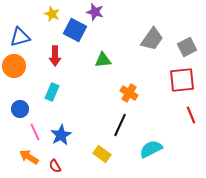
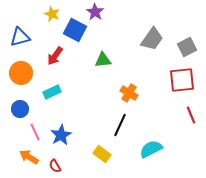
purple star: rotated 18 degrees clockwise
red arrow: rotated 36 degrees clockwise
orange circle: moved 7 px right, 7 px down
cyan rectangle: rotated 42 degrees clockwise
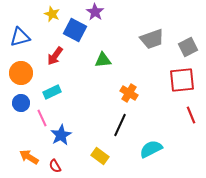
gray trapezoid: rotated 35 degrees clockwise
gray square: moved 1 px right
blue circle: moved 1 px right, 6 px up
pink line: moved 7 px right, 14 px up
yellow rectangle: moved 2 px left, 2 px down
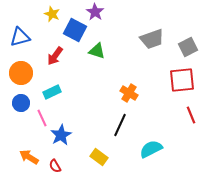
green triangle: moved 6 px left, 9 px up; rotated 24 degrees clockwise
yellow rectangle: moved 1 px left, 1 px down
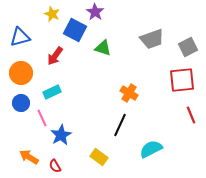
green triangle: moved 6 px right, 3 px up
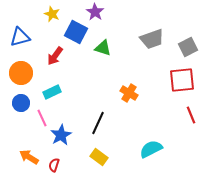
blue square: moved 1 px right, 2 px down
black line: moved 22 px left, 2 px up
red semicircle: moved 1 px left, 1 px up; rotated 48 degrees clockwise
